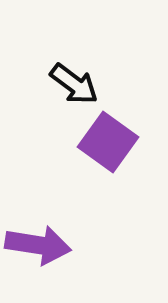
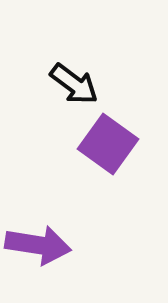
purple square: moved 2 px down
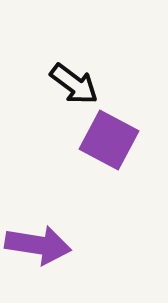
purple square: moved 1 px right, 4 px up; rotated 8 degrees counterclockwise
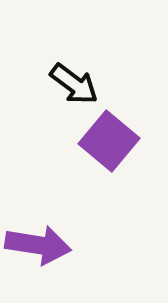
purple square: moved 1 px down; rotated 12 degrees clockwise
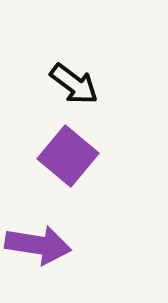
purple square: moved 41 px left, 15 px down
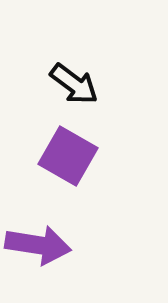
purple square: rotated 10 degrees counterclockwise
